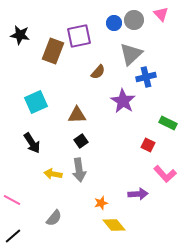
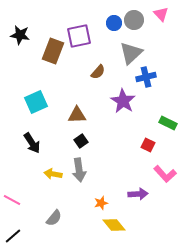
gray triangle: moved 1 px up
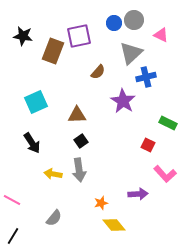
pink triangle: moved 21 px down; rotated 21 degrees counterclockwise
black star: moved 3 px right, 1 px down
black line: rotated 18 degrees counterclockwise
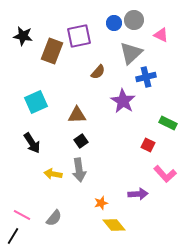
brown rectangle: moved 1 px left
pink line: moved 10 px right, 15 px down
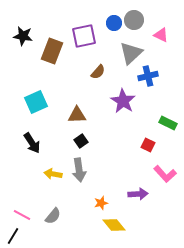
purple square: moved 5 px right
blue cross: moved 2 px right, 1 px up
gray semicircle: moved 1 px left, 2 px up
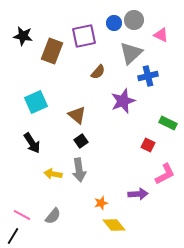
purple star: rotated 20 degrees clockwise
brown triangle: rotated 42 degrees clockwise
pink L-shape: rotated 75 degrees counterclockwise
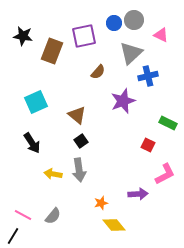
pink line: moved 1 px right
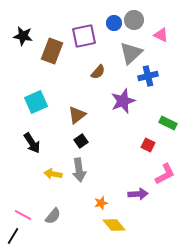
brown triangle: rotated 42 degrees clockwise
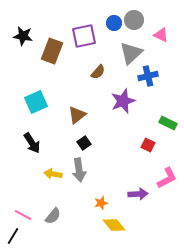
black square: moved 3 px right, 2 px down
pink L-shape: moved 2 px right, 4 px down
